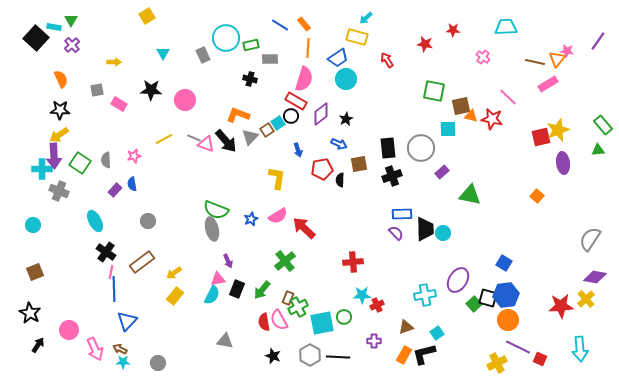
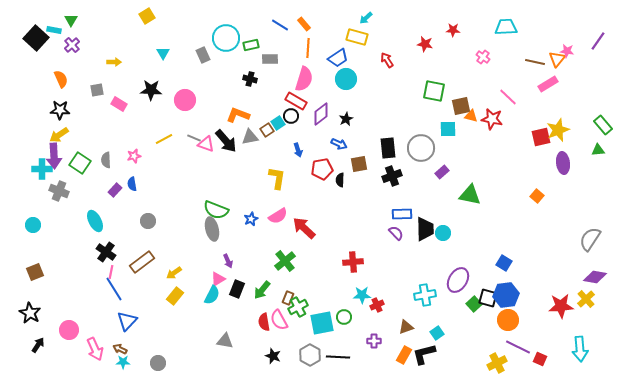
cyan rectangle at (54, 27): moved 3 px down
gray triangle at (250, 137): rotated 36 degrees clockwise
pink triangle at (218, 279): rotated 21 degrees counterclockwise
blue line at (114, 289): rotated 30 degrees counterclockwise
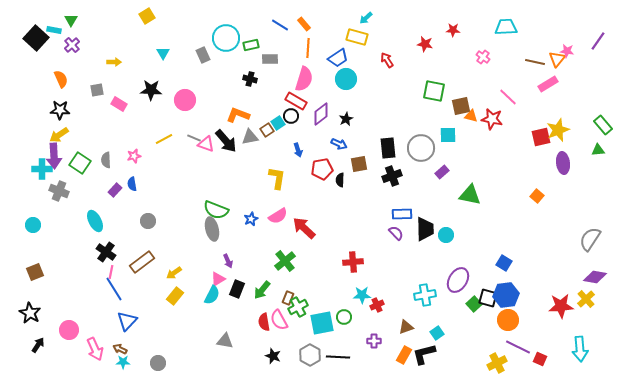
cyan square at (448, 129): moved 6 px down
cyan circle at (443, 233): moved 3 px right, 2 px down
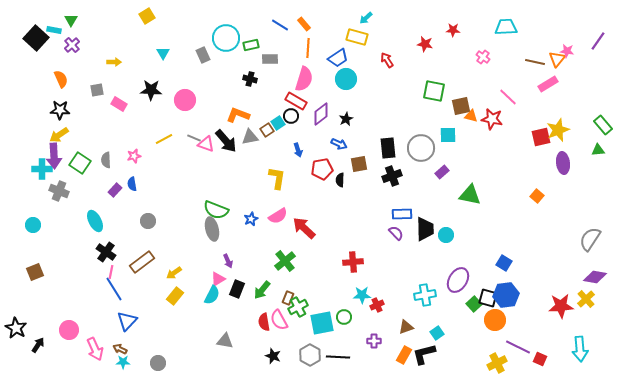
black star at (30, 313): moved 14 px left, 15 px down
orange circle at (508, 320): moved 13 px left
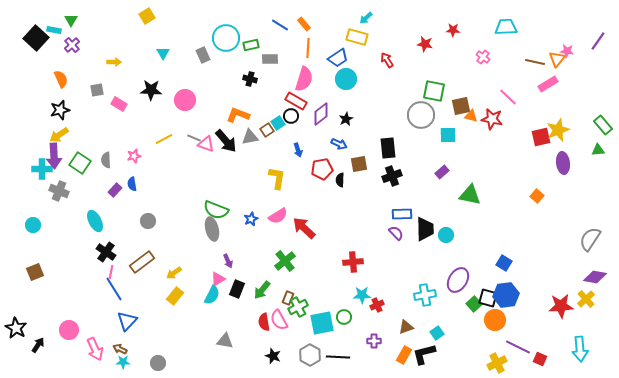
black star at (60, 110): rotated 18 degrees counterclockwise
gray circle at (421, 148): moved 33 px up
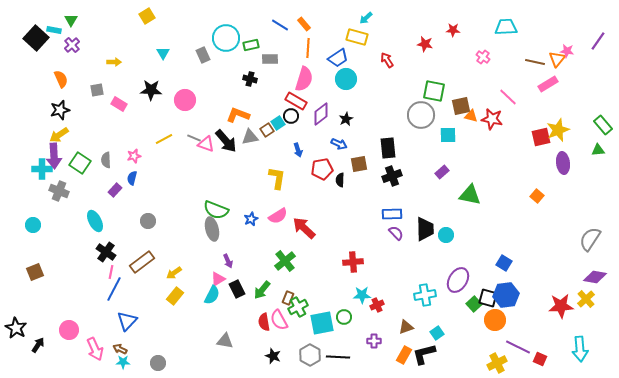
blue semicircle at (132, 184): moved 6 px up; rotated 24 degrees clockwise
blue rectangle at (402, 214): moved 10 px left
blue line at (114, 289): rotated 60 degrees clockwise
black rectangle at (237, 289): rotated 48 degrees counterclockwise
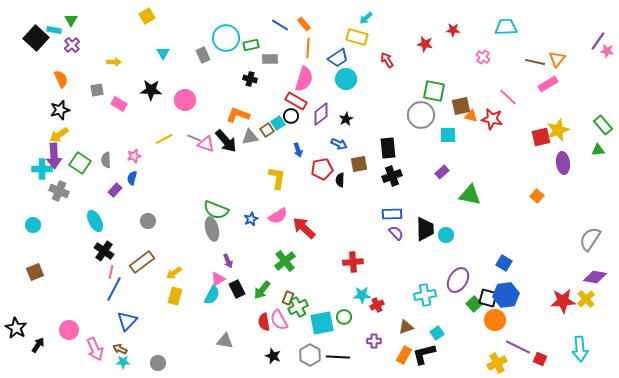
pink star at (567, 51): moved 40 px right
black cross at (106, 252): moved 2 px left, 1 px up
yellow rectangle at (175, 296): rotated 24 degrees counterclockwise
red star at (561, 306): moved 2 px right, 5 px up
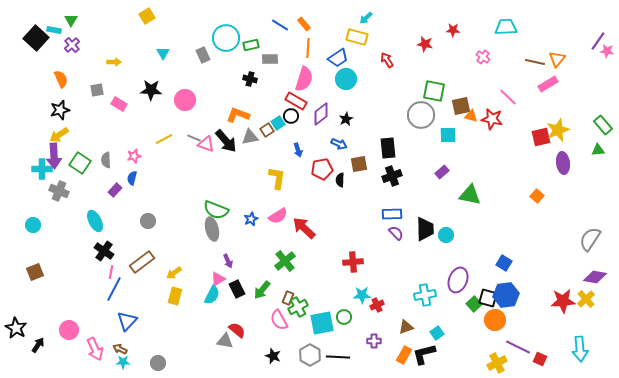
purple ellipse at (458, 280): rotated 10 degrees counterclockwise
red semicircle at (264, 322): moved 27 px left, 8 px down; rotated 138 degrees clockwise
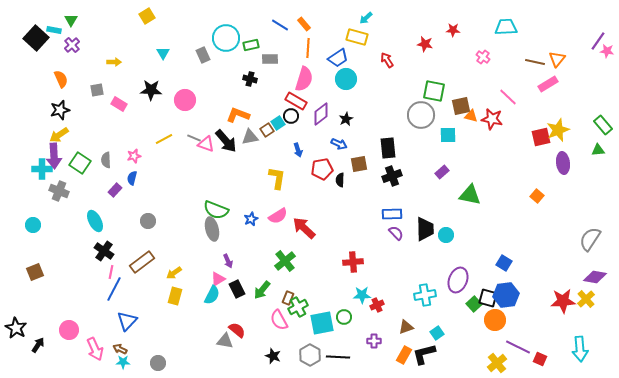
yellow cross at (497, 363): rotated 12 degrees counterclockwise
